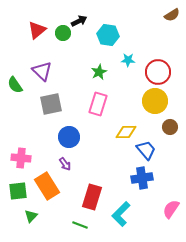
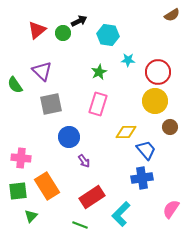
purple arrow: moved 19 px right, 3 px up
red rectangle: rotated 40 degrees clockwise
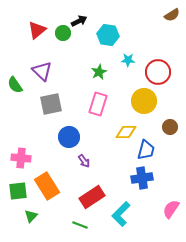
yellow circle: moved 11 px left
blue trapezoid: rotated 55 degrees clockwise
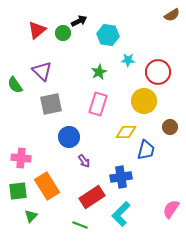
blue cross: moved 21 px left, 1 px up
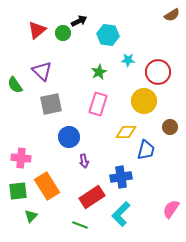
purple arrow: rotated 24 degrees clockwise
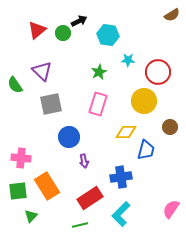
red rectangle: moved 2 px left, 1 px down
green line: rotated 35 degrees counterclockwise
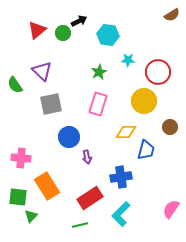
purple arrow: moved 3 px right, 4 px up
green square: moved 6 px down; rotated 12 degrees clockwise
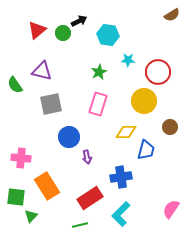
purple triangle: rotated 30 degrees counterclockwise
green square: moved 2 px left
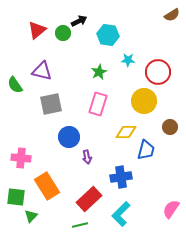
red rectangle: moved 1 px left, 1 px down; rotated 10 degrees counterclockwise
